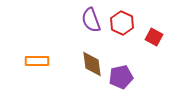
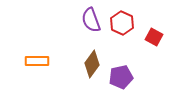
brown diamond: rotated 44 degrees clockwise
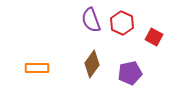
orange rectangle: moved 7 px down
purple pentagon: moved 9 px right, 4 px up
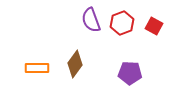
red hexagon: rotated 15 degrees clockwise
red square: moved 11 px up
brown diamond: moved 17 px left
purple pentagon: rotated 15 degrees clockwise
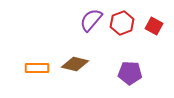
purple semicircle: rotated 60 degrees clockwise
brown diamond: rotated 68 degrees clockwise
